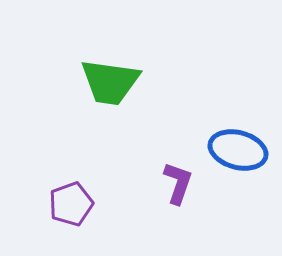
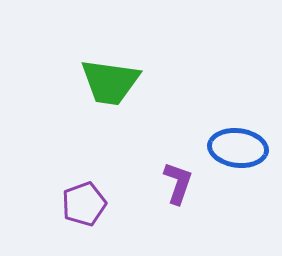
blue ellipse: moved 2 px up; rotated 8 degrees counterclockwise
purple pentagon: moved 13 px right
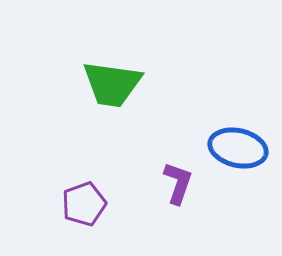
green trapezoid: moved 2 px right, 2 px down
blue ellipse: rotated 6 degrees clockwise
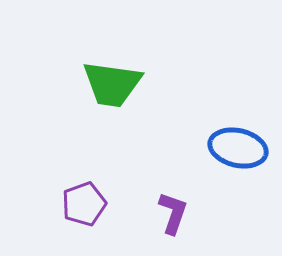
purple L-shape: moved 5 px left, 30 px down
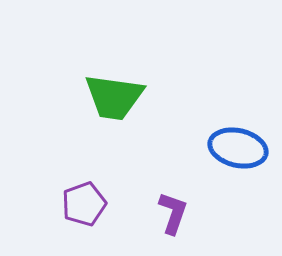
green trapezoid: moved 2 px right, 13 px down
